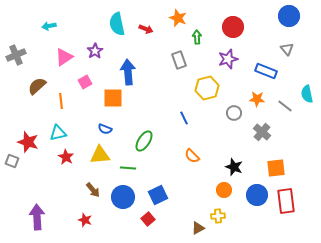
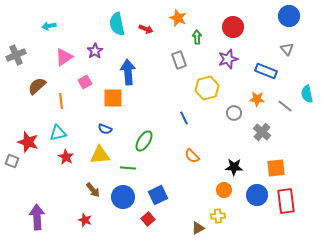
black star at (234, 167): rotated 18 degrees counterclockwise
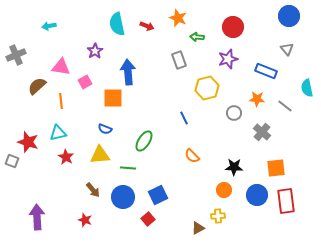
red arrow at (146, 29): moved 1 px right, 3 px up
green arrow at (197, 37): rotated 80 degrees counterclockwise
pink triangle at (64, 57): moved 3 px left, 10 px down; rotated 42 degrees clockwise
cyan semicircle at (307, 94): moved 6 px up
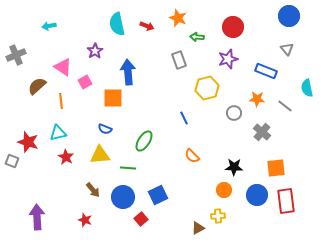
pink triangle at (61, 67): moved 2 px right; rotated 24 degrees clockwise
red square at (148, 219): moved 7 px left
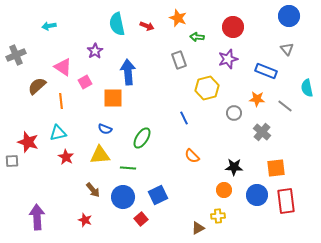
green ellipse at (144, 141): moved 2 px left, 3 px up
gray square at (12, 161): rotated 24 degrees counterclockwise
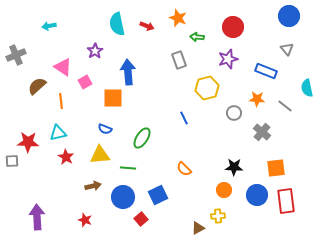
red star at (28, 142): rotated 15 degrees counterclockwise
orange semicircle at (192, 156): moved 8 px left, 13 px down
brown arrow at (93, 190): moved 4 px up; rotated 63 degrees counterclockwise
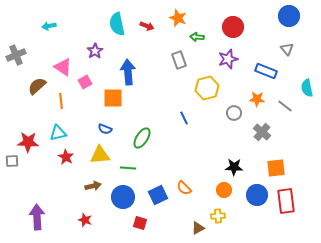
orange semicircle at (184, 169): moved 19 px down
red square at (141, 219): moved 1 px left, 4 px down; rotated 32 degrees counterclockwise
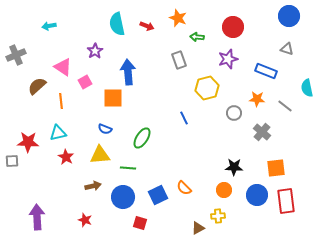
gray triangle at (287, 49): rotated 32 degrees counterclockwise
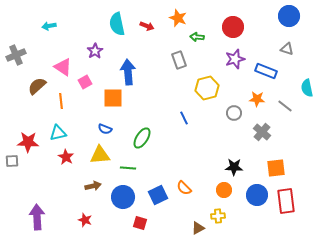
purple star at (228, 59): moved 7 px right
